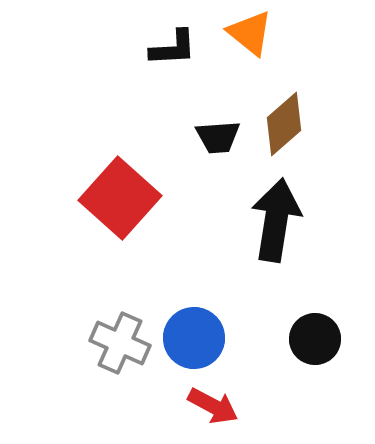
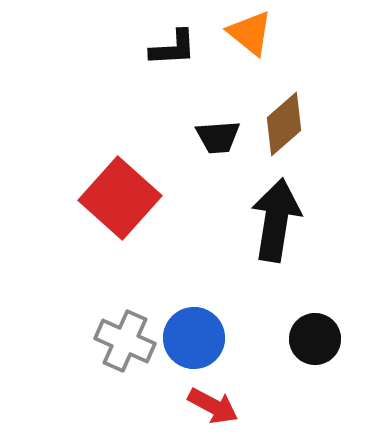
gray cross: moved 5 px right, 2 px up
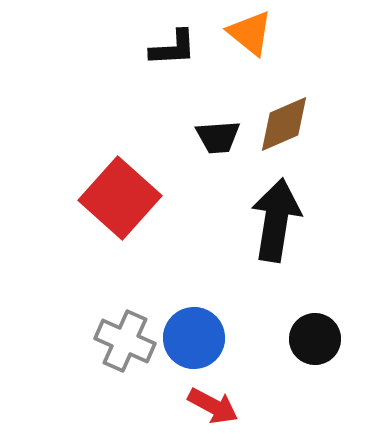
brown diamond: rotated 18 degrees clockwise
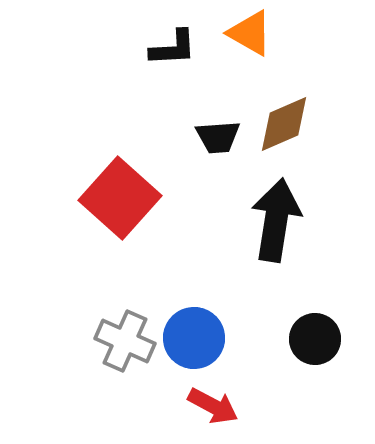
orange triangle: rotated 9 degrees counterclockwise
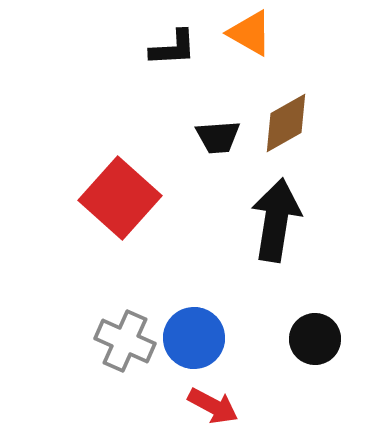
brown diamond: moved 2 px right, 1 px up; rotated 6 degrees counterclockwise
